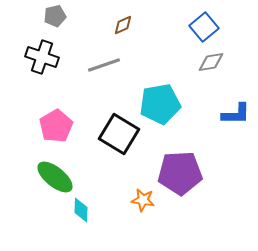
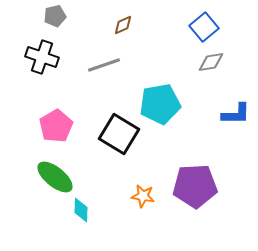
purple pentagon: moved 15 px right, 13 px down
orange star: moved 4 px up
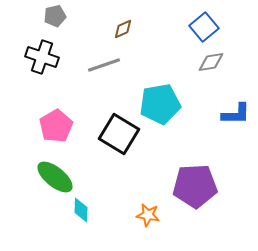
brown diamond: moved 4 px down
orange star: moved 5 px right, 19 px down
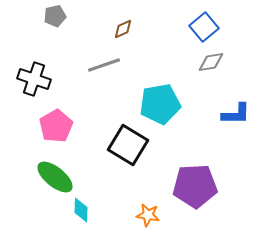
black cross: moved 8 px left, 22 px down
black square: moved 9 px right, 11 px down
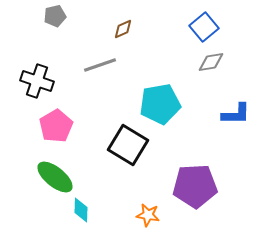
gray line: moved 4 px left
black cross: moved 3 px right, 2 px down
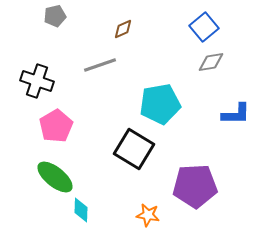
black square: moved 6 px right, 4 px down
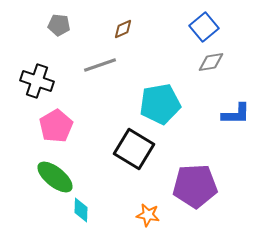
gray pentagon: moved 4 px right, 9 px down; rotated 20 degrees clockwise
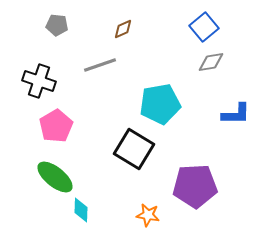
gray pentagon: moved 2 px left
black cross: moved 2 px right
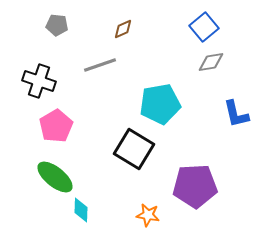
blue L-shape: rotated 76 degrees clockwise
